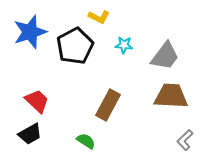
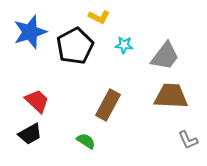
gray L-shape: moved 3 px right; rotated 70 degrees counterclockwise
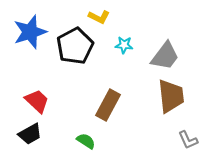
brown trapezoid: rotated 81 degrees clockwise
